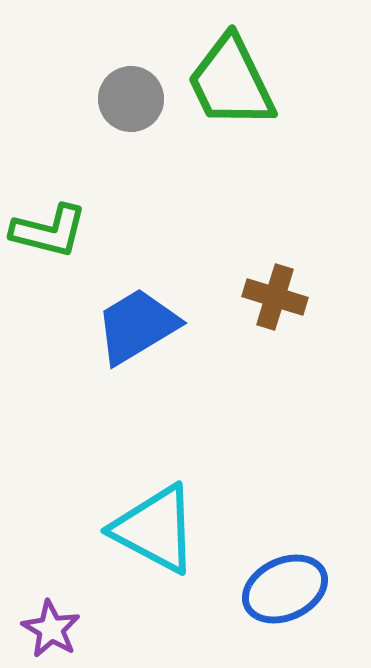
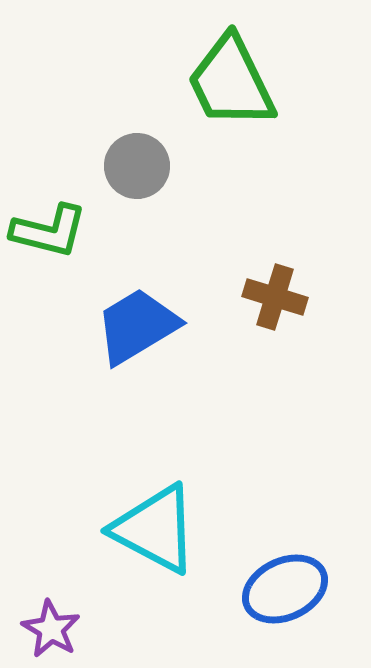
gray circle: moved 6 px right, 67 px down
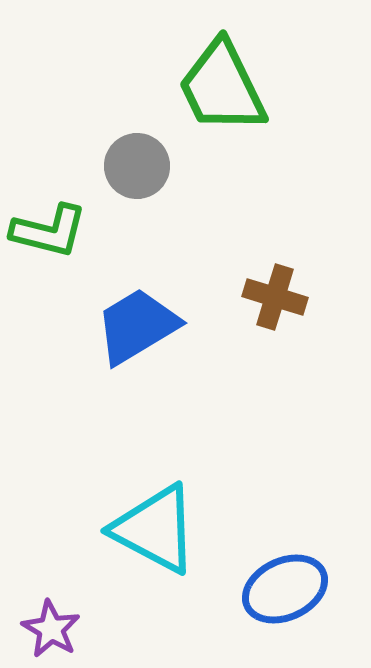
green trapezoid: moved 9 px left, 5 px down
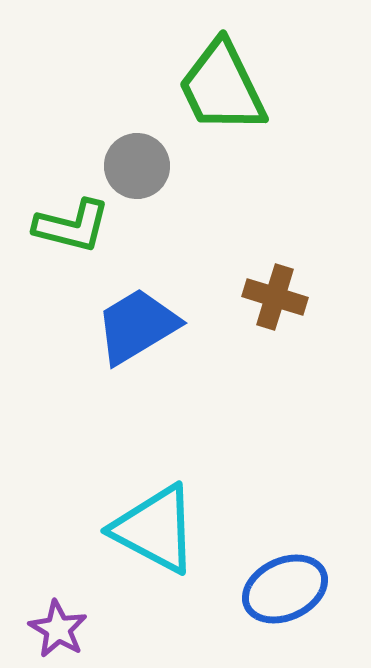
green L-shape: moved 23 px right, 5 px up
purple star: moved 7 px right
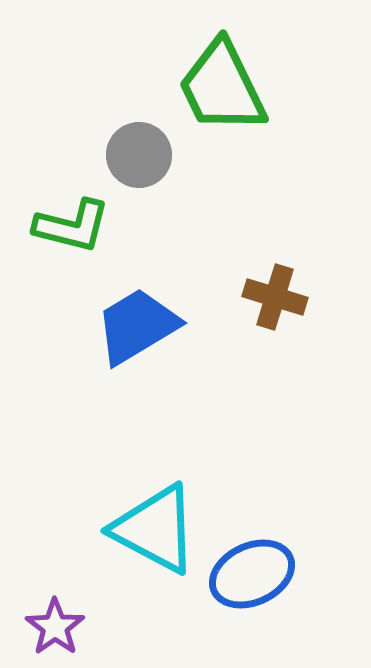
gray circle: moved 2 px right, 11 px up
blue ellipse: moved 33 px left, 15 px up
purple star: moved 3 px left, 2 px up; rotated 6 degrees clockwise
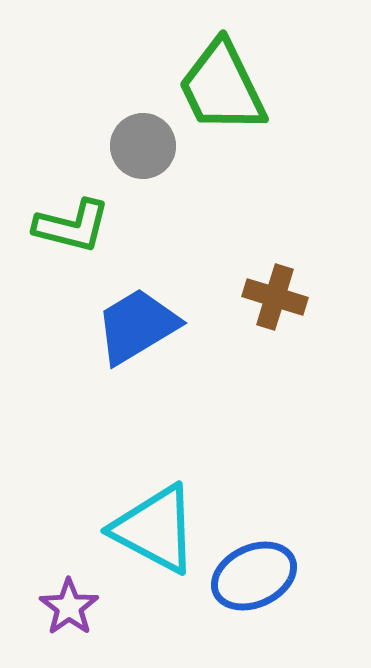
gray circle: moved 4 px right, 9 px up
blue ellipse: moved 2 px right, 2 px down
purple star: moved 14 px right, 20 px up
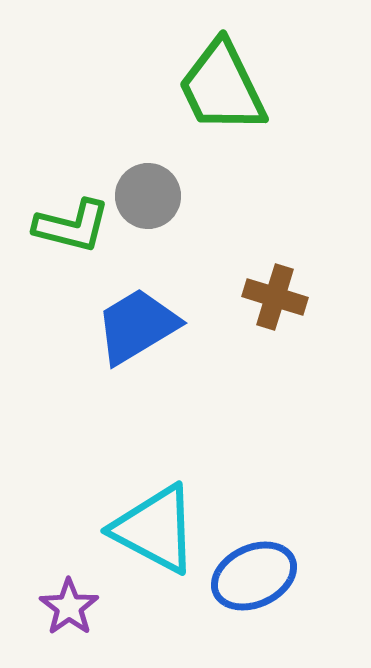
gray circle: moved 5 px right, 50 px down
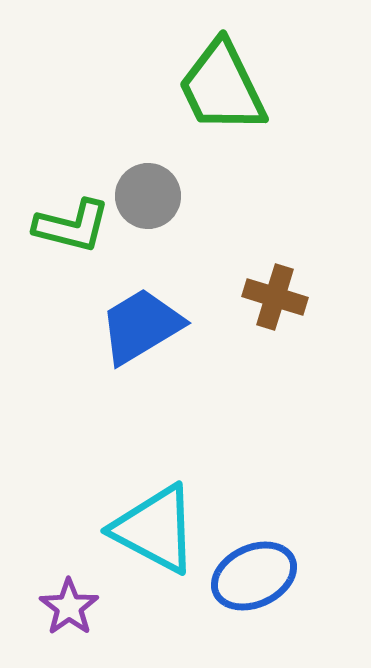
blue trapezoid: moved 4 px right
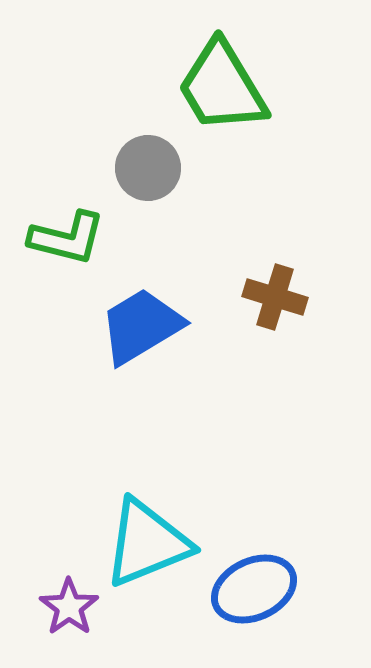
green trapezoid: rotated 5 degrees counterclockwise
gray circle: moved 28 px up
green L-shape: moved 5 px left, 12 px down
cyan triangle: moved 8 px left, 14 px down; rotated 50 degrees counterclockwise
blue ellipse: moved 13 px down
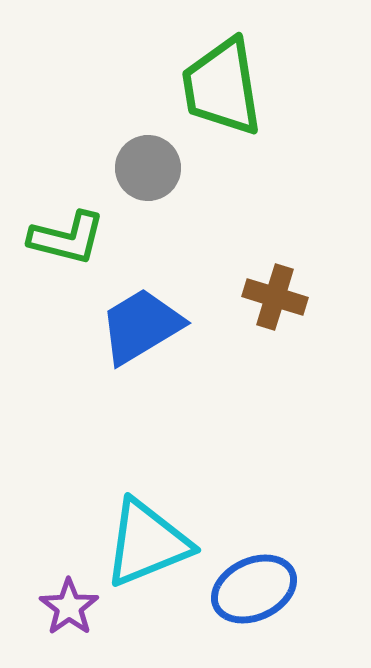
green trapezoid: rotated 22 degrees clockwise
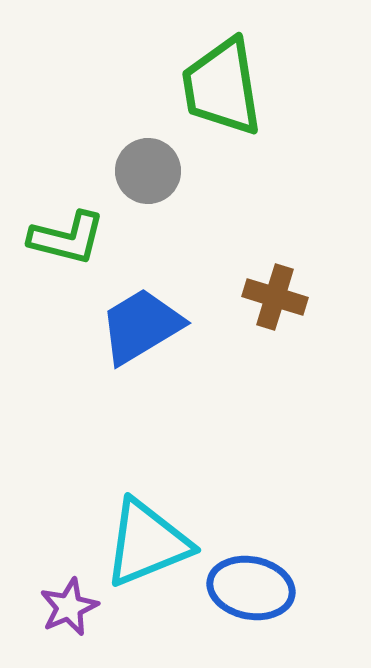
gray circle: moved 3 px down
blue ellipse: moved 3 px left, 1 px up; rotated 36 degrees clockwise
purple star: rotated 12 degrees clockwise
